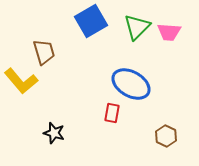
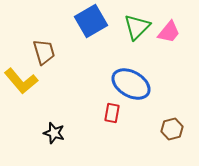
pink trapezoid: rotated 55 degrees counterclockwise
brown hexagon: moved 6 px right, 7 px up; rotated 20 degrees clockwise
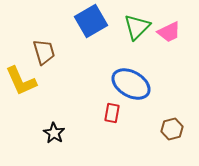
pink trapezoid: rotated 25 degrees clockwise
yellow L-shape: rotated 16 degrees clockwise
black star: rotated 15 degrees clockwise
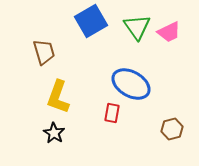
green triangle: rotated 20 degrees counterclockwise
yellow L-shape: moved 37 px right, 16 px down; rotated 44 degrees clockwise
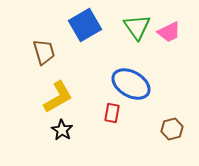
blue square: moved 6 px left, 4 px down
yellow L-shape: rotated 140 degrees counterclockwise
black star: moved 8 px right, 3 px up
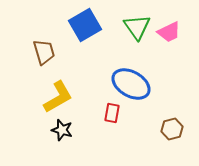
black star: rotated 15 degrees counterclockwise
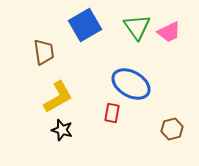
brown trapezoid: rotated 8 degrees clockwise
